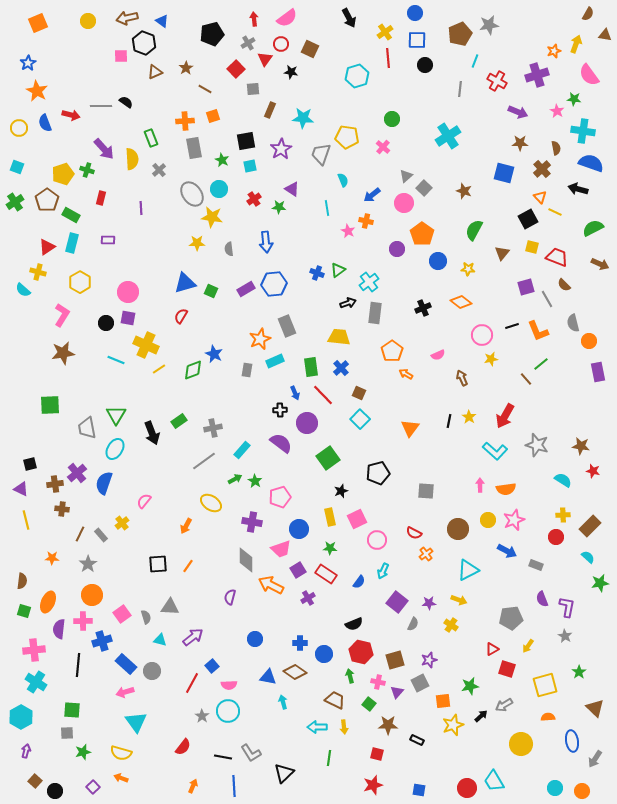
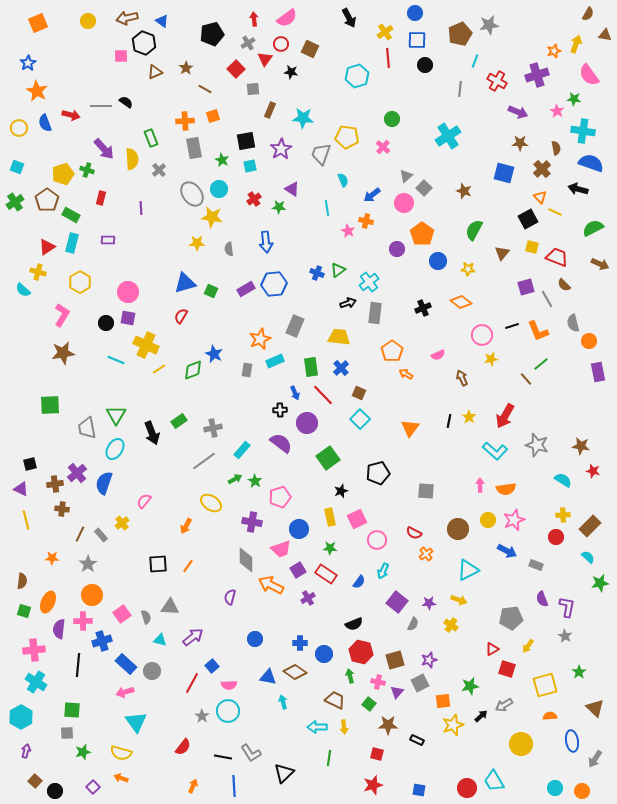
gray rectangle at (287, 326): moved 8 px right; rotated 45 degrees clockwise
orange semicircle at (548, 717): moved 2 px right, 1 px up
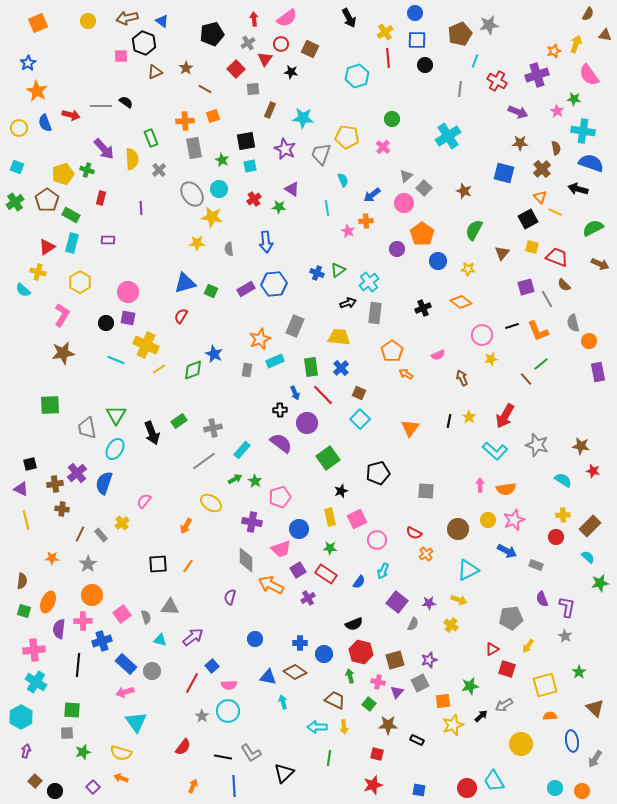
purple star at (281, 149): moved 4 px right; rotated 15 degrees counterclockwise
orange cross at (366, 221): rotated 16 degrees counterclockwise
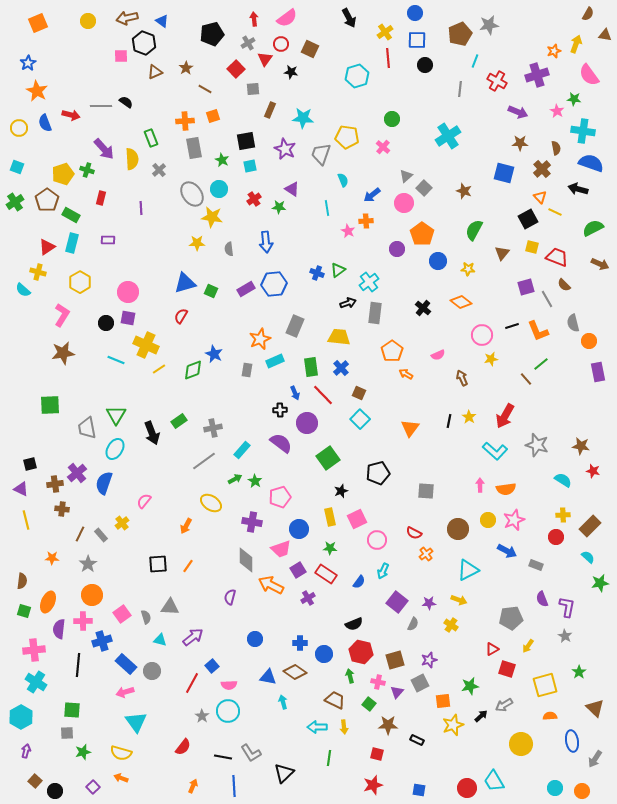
black cross at (423, 308): rotated 28 degrees counterclockwise
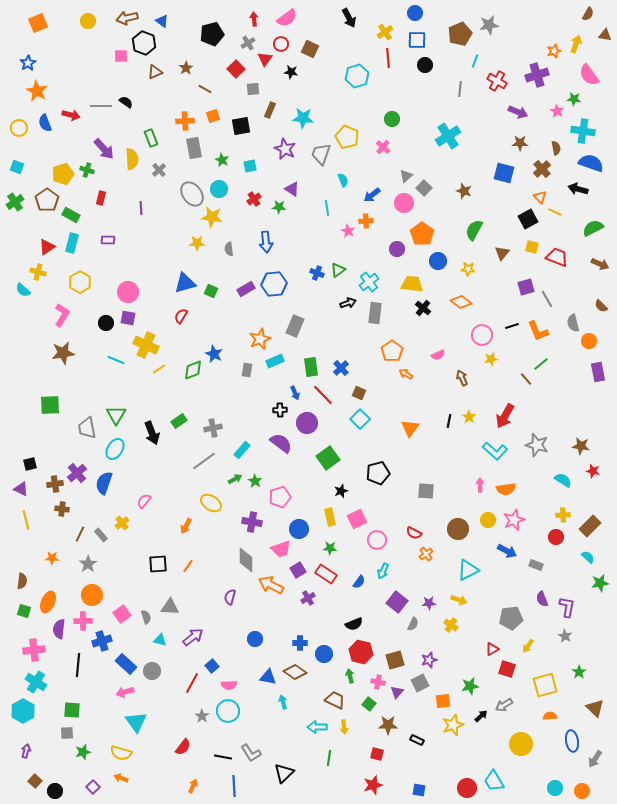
yellow pentagon at (347, 137): rotated 15 degrees clockwise
black square at (246, 141): moved 5 px left, 15 px up
brown semicircle at (564, 285): moved 37 px right, 21 px down
yellow trapezoid at (339, 337): moved 73 px right, 53 px up
cyan hexagon at (21, 717): moved 2 px right, 6 px up
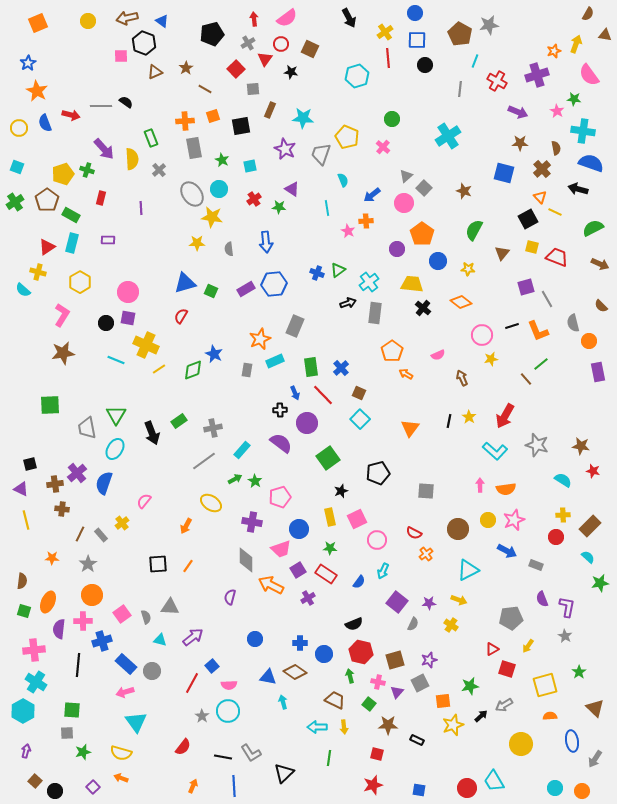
brown pentagon at (460, 34): rotated 20 degrees counterclockwise
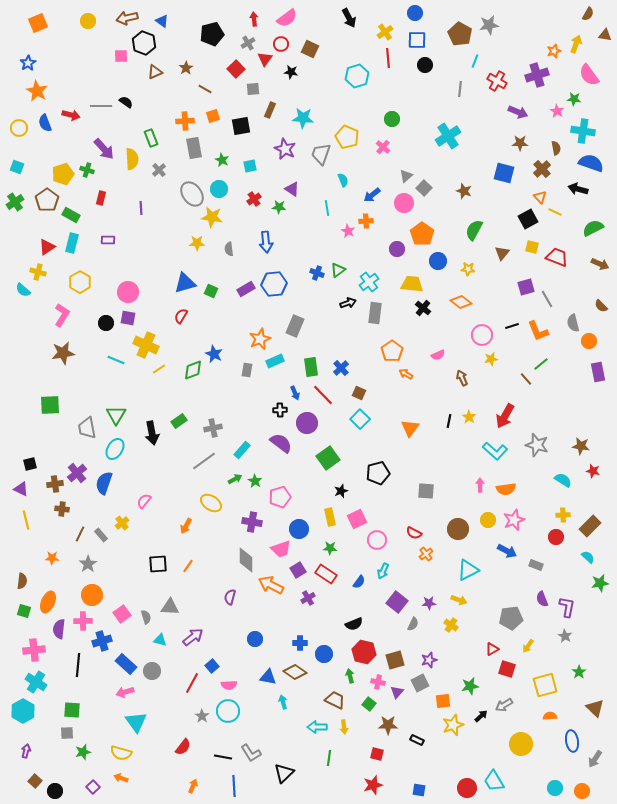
black arrow at (152, 433): rotated 10 degrees clockwise
red hexagon at (361, 652): moved 3 px right
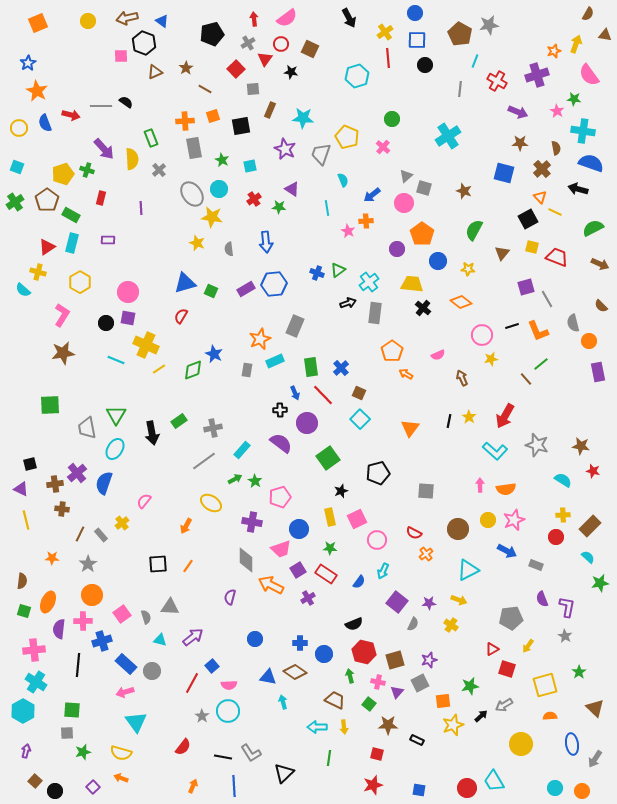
gray square at (424, 188): rotated 28 degrees counterclockwise
yellow star at (197, 243): rotated 21 degrees clockwise
blue ellipse at (572, 741): moved 3 px down
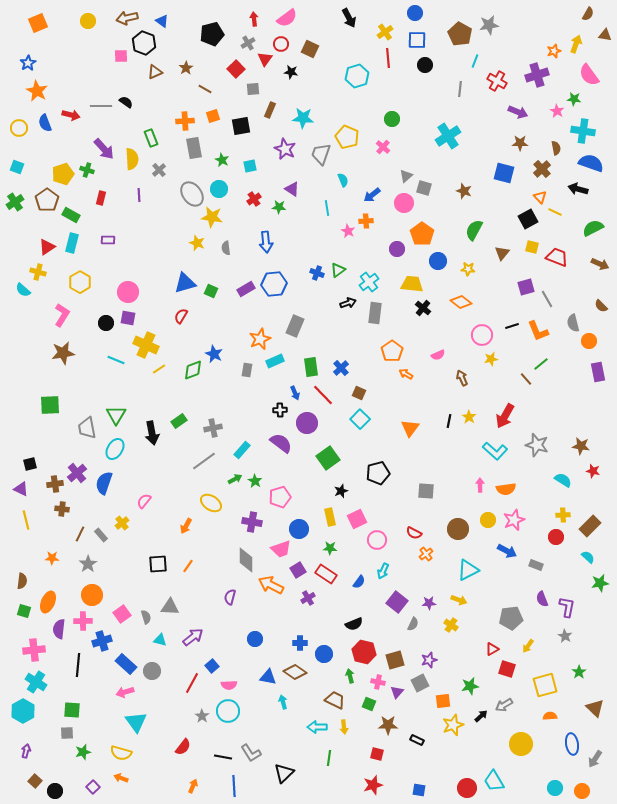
purple line at (141, 208): moved 2 px left, 13 px up
gray semicircle at (229, 249): moved 3 px left, 1 px up
green square at (369, 704): rotated 16 degrees counterclockwise
